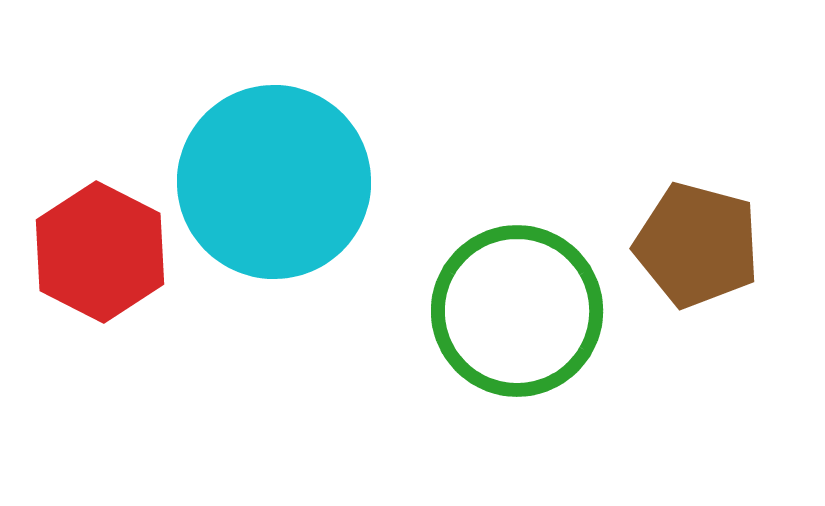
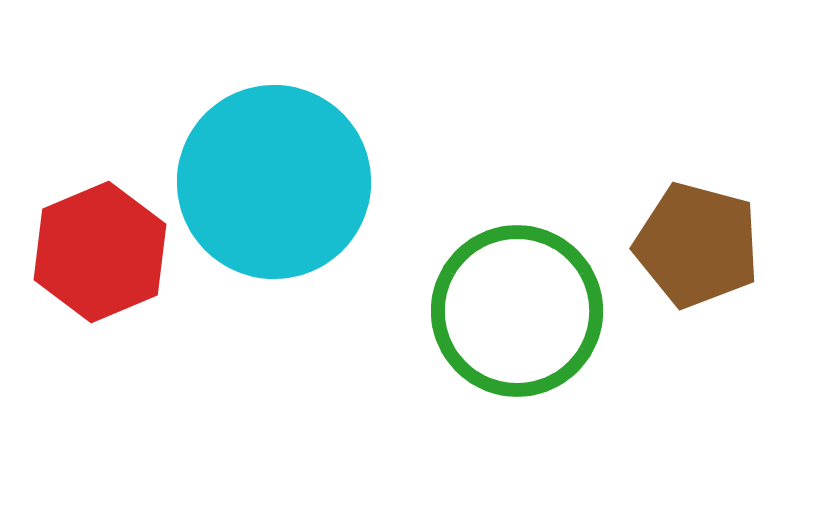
red hexagon: rotated 10 degrees clockwise
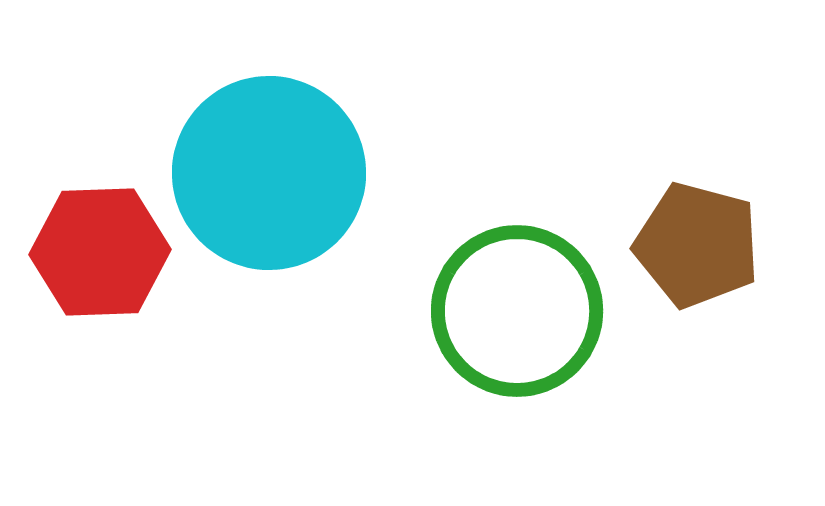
cyan circle: moved 5 px left, 9 px up
red hexagon: rotated 21 degrees clockwise
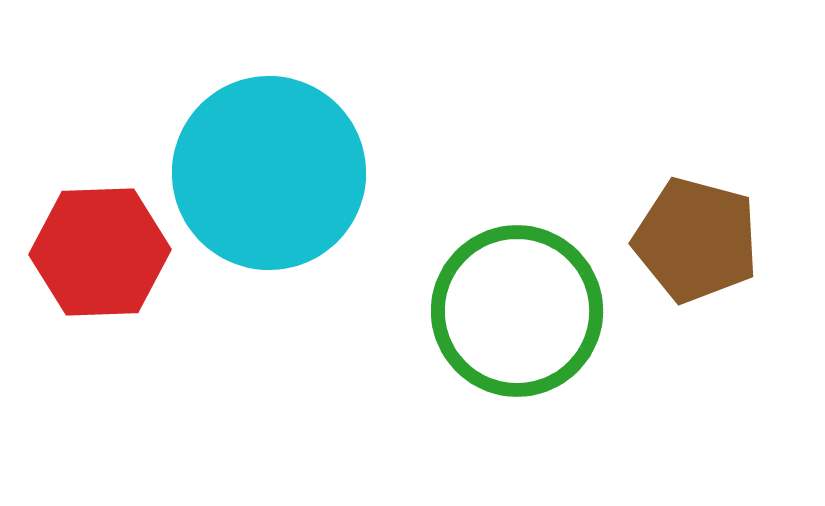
brown pentagon: moved 1 px left, 5 px up
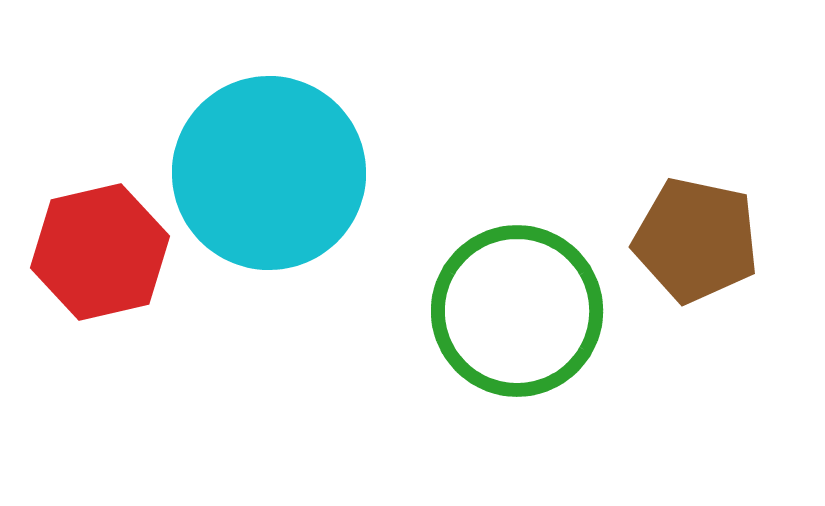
brown pentagon: rotated 3 degrees counterclockwise
red hexagon: rotated 11 degrees counterclockwise
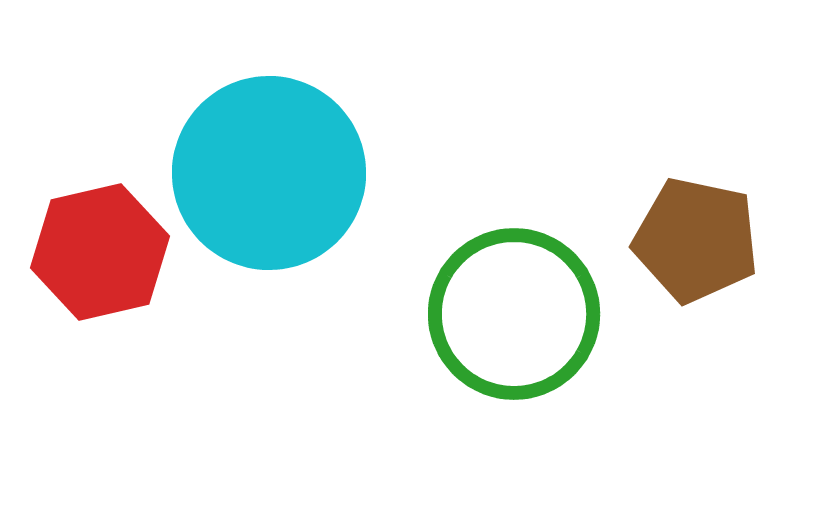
green circle: moved 3 px left, 3 px down
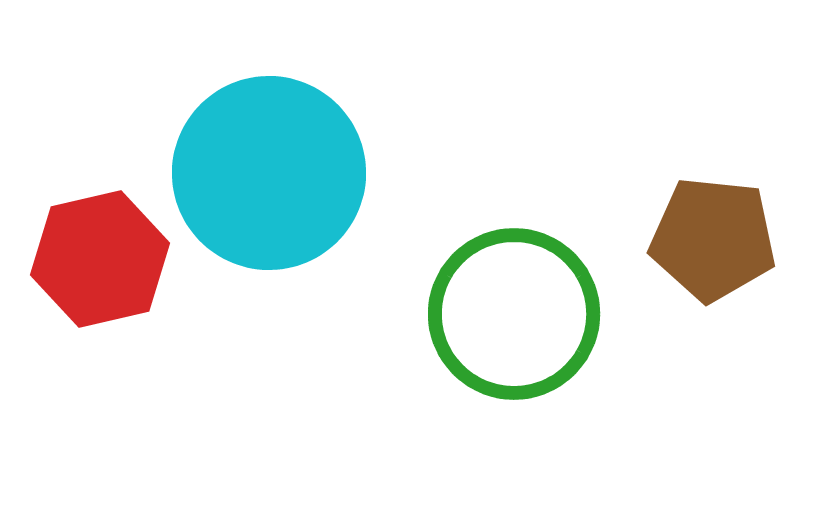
brown pentagon: moved 17 px right, 1 px up; rotated 6 degrees counterclockwise
red hexagon: moved 7 px down
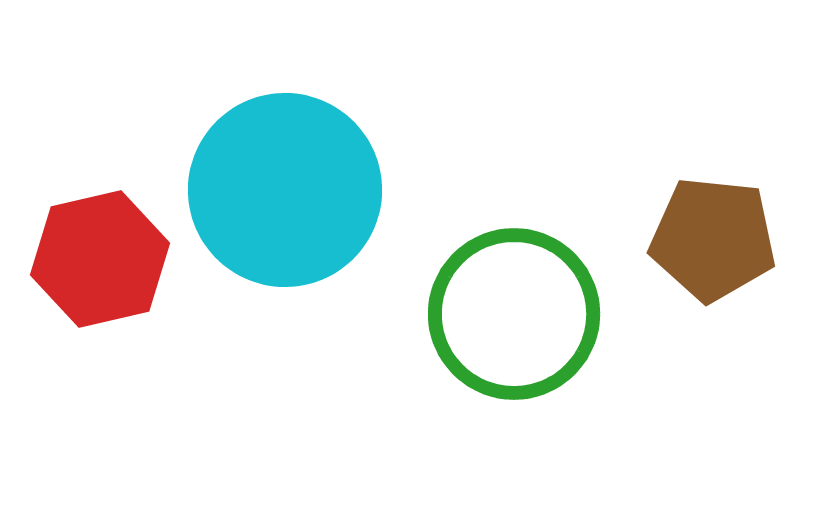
cyan circle: moved 16 px right, 17 px down
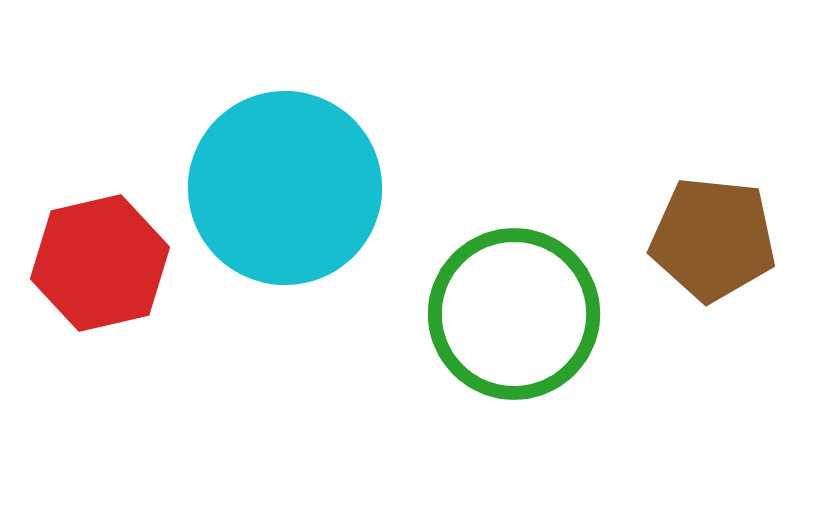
cyan circle: moved 2 px up
red hexagon: moved 4 px down
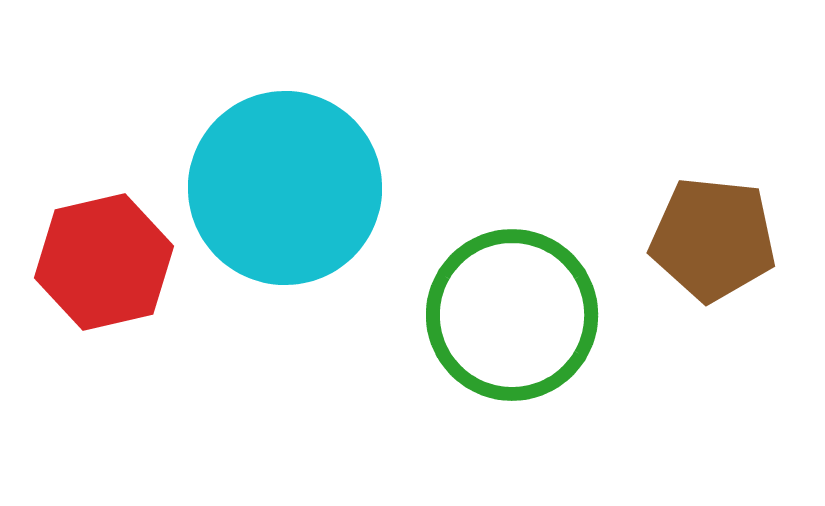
red hexagon: moved 4 px right, 1 px up
green circle: moved 2 px left, 1 px down
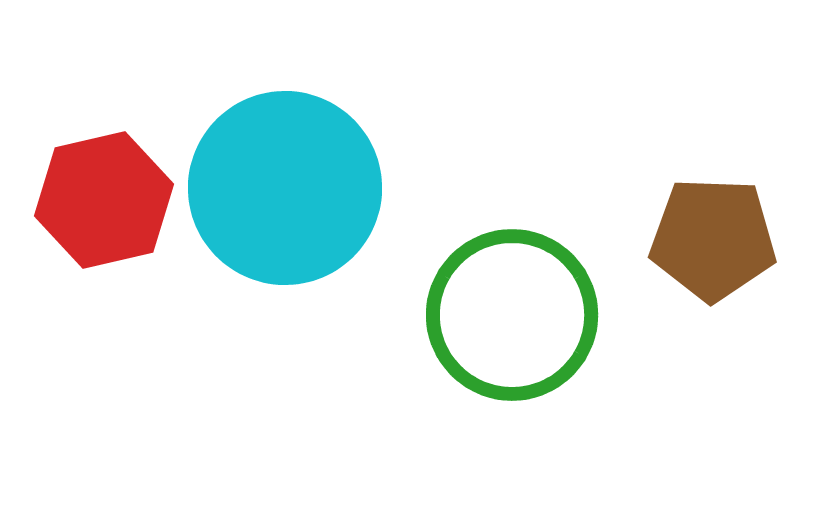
brown pentagon: rotated 4 degrees counterclockwise
red hexagon: moved 62 px up
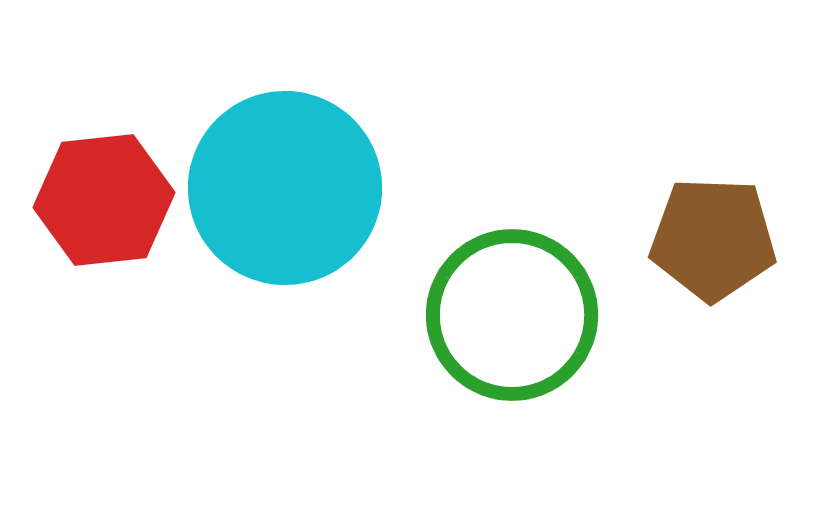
red hexagon: rotated 7 degrees clockwise
